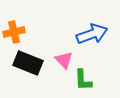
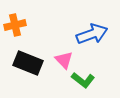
orange cross: moved 1 px right, 7 px up
green L-shape: rotated 50 degrees counterclockwise
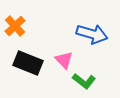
orange cross: moved 1 px down; rotated 30 degrees counterclockwise
blue arrow: rotated 36 degrees clockwise
green L-shape: moved 1 px right, 1 px down
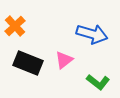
pink triangle: rotated 36 degrees clockwise
green L-shape: moved 14 px right, 1 px down
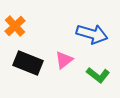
green L-shape: moved 7 px up
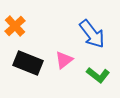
blue arrow: rotated 36 degrees clockwise
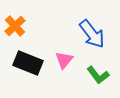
pink triangle: rotated 12 degrees counterclockwise
green L-shape: rotated 15 degrees clockwise
